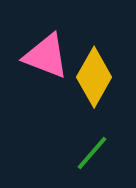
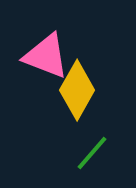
yellow diamond: moved 17 px left, 13 px down
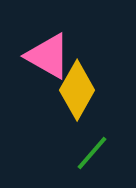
pink triangle: moved 2 px right; rotated 9 degrees clockwise
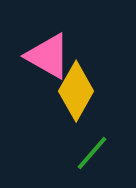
yellow diamond: moved 1 px left, 1 px down
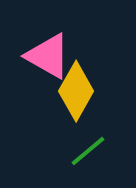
green line: moved 4 px left, 2 px up; rotated 9 degrees clockwise
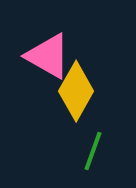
green line: moved 5 px right; rotated 30 degrees counterclockwise
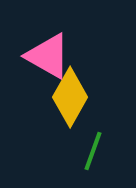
yellow diamond: moved 6 px left, 6 px down
